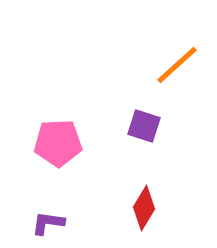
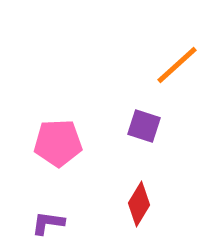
red diamond: moved 5 px left, 4 px up
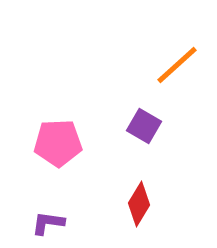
purple square: rotated 12 degrees clockwise
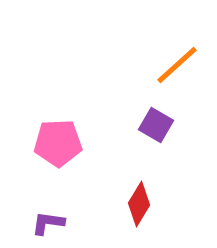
purple square: moved 12 px right, 1 px up
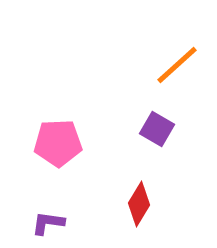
purple square: moved 1 px right, 4 px down
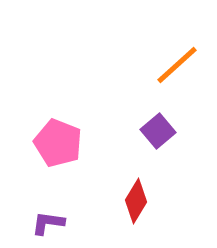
purple square: moved 1 px right, 2 px down; rotated 20 degrees clockwise
pink pentagon: rotated 24 degrees clockwise
red diamond: moved 3 px left, 3 px up
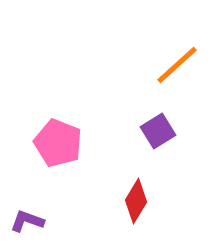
purple square: rotated 8 degrees clockwise
purple L-shape: moved 21 px left, 2 px up; rotated 12 degrees clockwise
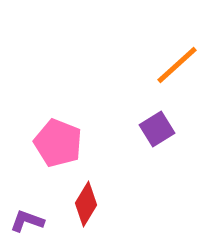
purple square: moved 1 px left, 2 px up
red diamond: moved 50 px left, 3 px down
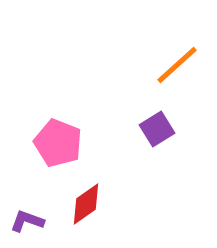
red diamond: rotated 24 degrees clockwise
